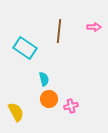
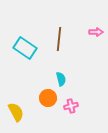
pink arrow: moved 2 px right, 5 px down
brown line: moved 8 px down
cyan semicircle: moved 17 px right
orange circle: moved 1 px left, 1 px up
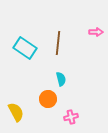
brown line: moved 1 px left, 4 px down
orange circle: moved 1 px down
pink cross: moved 11 px down
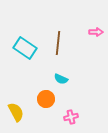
cyan semicircle: rotated 128 degrees clockwise
orange circle: moved 2 px left
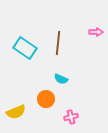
yellow semicircle: rotated 96 degrees clockwise
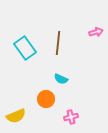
pink arrow: rotated 16 degrees counterclockwise
cyan rectangle: rotated 20 degrees clockwise
yellow semicircle: moved 4 px down
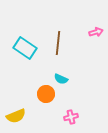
cyan rectangle: rotated 20 degrees counterclockwise
orange circle: moved 5 px up
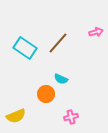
brown line: rotated 35 degrees clockwise
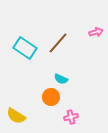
orange circle: moved 5 px right, 3 px down
yellow semicircle: rotated 54 degrees clockwise
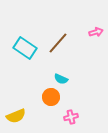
yellow semicircle: rotated 54 degrees counterclockwise
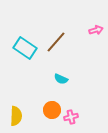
pink arrow: moved 2 px up
brown line: moved 2 px left, 1 px up
orange circle: moved 1 px right, 13 px down
yellow semicircle: rotated 66 degrees counterclockwise
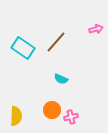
pink arrow: moved 1 px up
cyan rectangle: moved 2 px left
